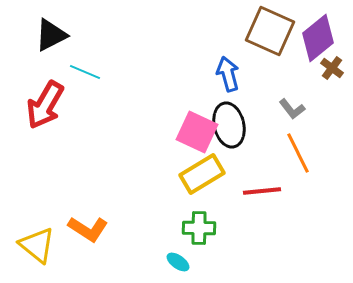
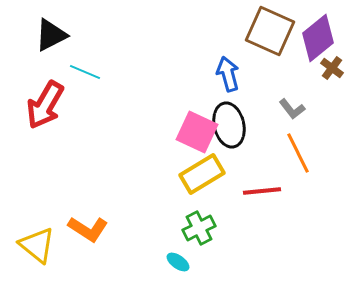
green cross: rotated 28 degrees counterclockwise
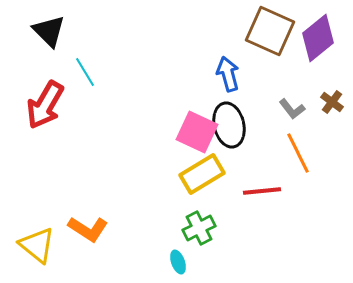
black triangle: moved 2 px left, 4 px up; rotated 48 degrees counterclockwise
brown cross: moved 34 px down
cyan line: rotated 36 degrees clockwise
cyan ellipse: rotated 35 degrees clockwise
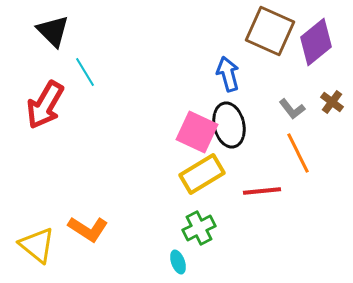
black triangle: moved 4 px right
purple diamond: moved 2 px left, 4 px down
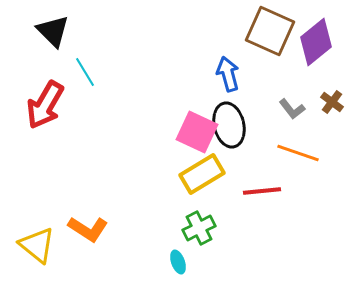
orange line: rotated 45 degrees counterclockwise
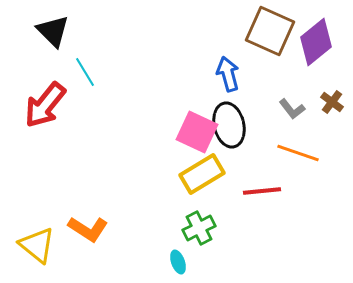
red arrow: rotated 9 degrees clockwise
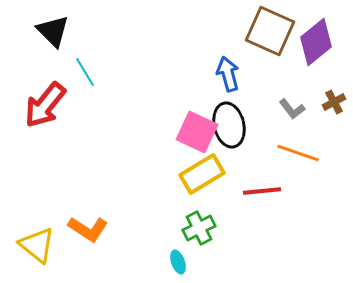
brown cross: moved 2 px right; rotated 25 degrees clockwise
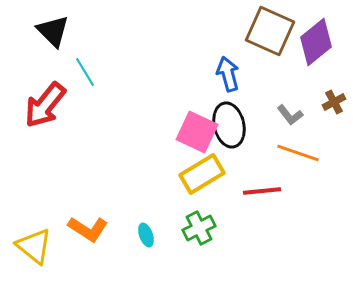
gray L-shape: moved 2 px left, 6 px down
yellow triangle: moved 3 px left, 1 px down
cyan ellipse: moved 32 px left, 27 px up
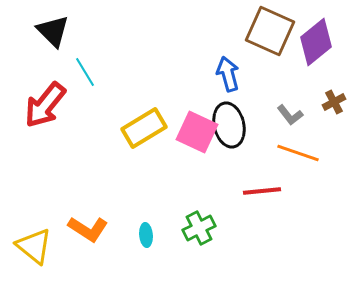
yellow rectangle: moved 58 px left, 46 px up
cyan ellipse: rotated 15 degrees clockwise
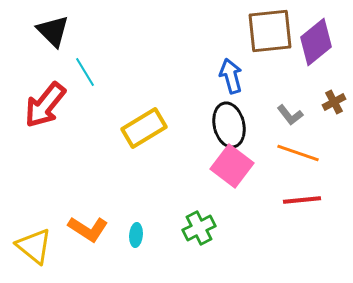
brown square: rotated 30 degrees counterclockwise
blue arrow: moved 3 px right, 2 px down
pink square: moved 35 px right, 34 px down; rotated 12 degrees clockwise
red line: moved 40 px right, 9 px down
cyan ellipse: moved 10 px left; rotated 10 degrees clockwise
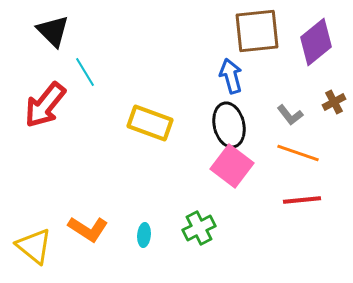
brown square: moved 13 px left
yellow rectangle: moved 6 px right, 5 px up; rotated 51 degrees clockwise
cyan ellipse: moved 8 px right
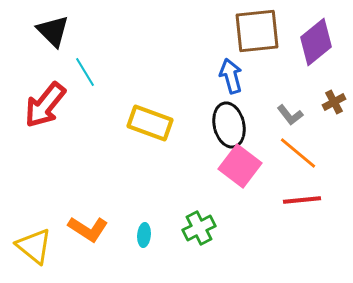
orange line: rotated 21 degrees clockwise
pink square: moved 8 px right
